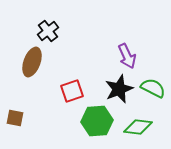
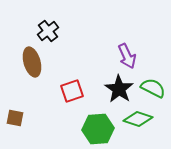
brown ellipse: rotated 36 degrees counterclockwise
black star: rotated 16 degrees counterclockwise
green hexagon: moved 1 px right, 8 px down
green diamond: moved 8 px up; rotated 12 degrees clockwise
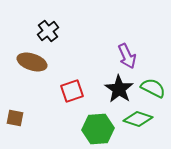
brown ellipse: rotated 56 degrees counterclockwise
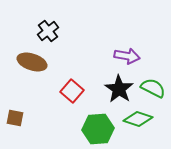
purple arrow: rotated 55 degrees counterclockwise
red square: rotated 30 degrees counterclockwise
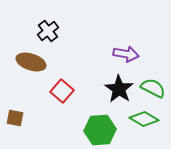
purple arrow: moved 1 px left, 2 px up
brown ellipse: moved 1 px left
red square: moved 10 px left
green diamond: moved 6 px right; rotated 12 degrees clockwise
green hexagon: moved 2 px right, 1 px down
